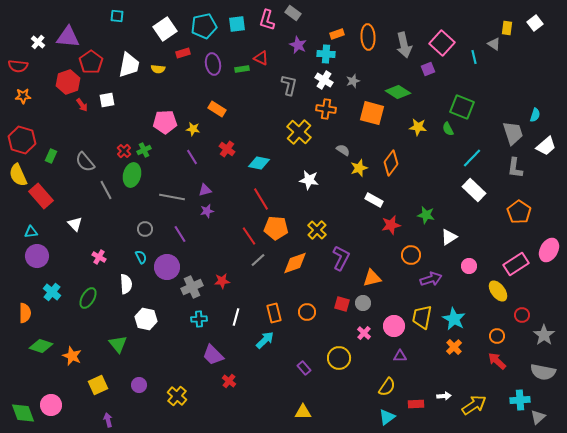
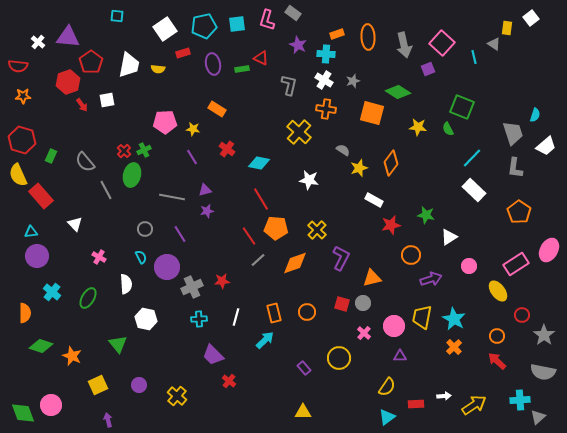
white square at (535, 23): moved 4 px left, 5 px up
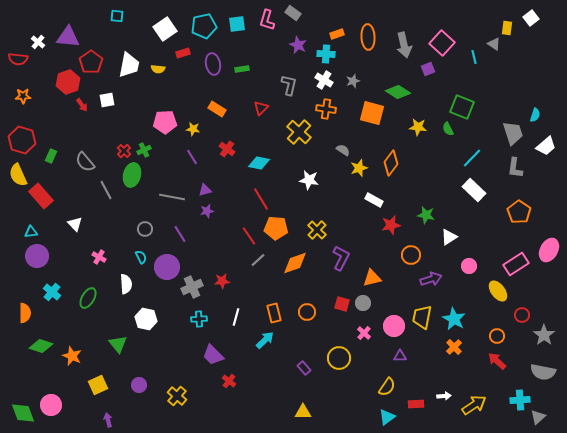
red triangle at (261, 58): moved 50 px down; rotated 49 degrees clockwise
red semicircle at (18, 66): moved 7 px up
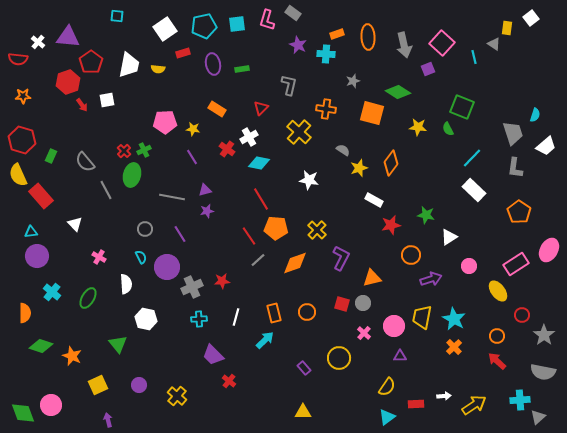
white cross at (324, 80): moved 75 px left, 57 px down; rotated 30 degrees clockwise
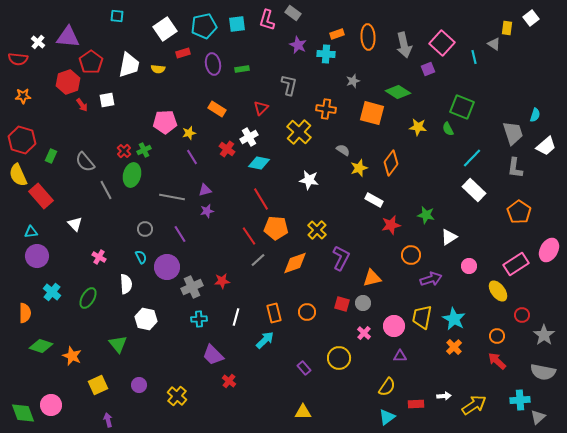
yellow star at (193, 129): moved 4 px left, 4 px down; rotated 24 degrees counterclockwise
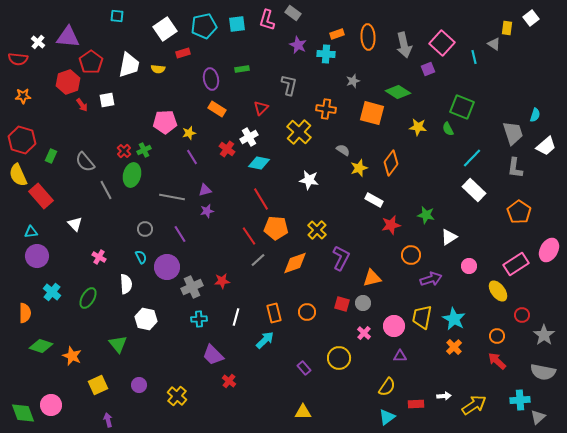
purple ellipse at (213, 64): moved 2 px left, 15 px down
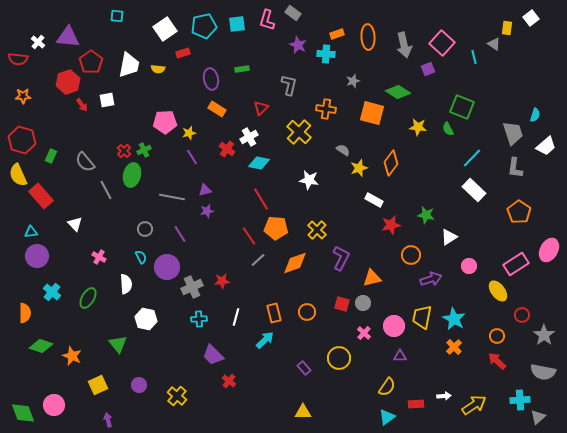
pink circle at (51, 405): moved 3 px right
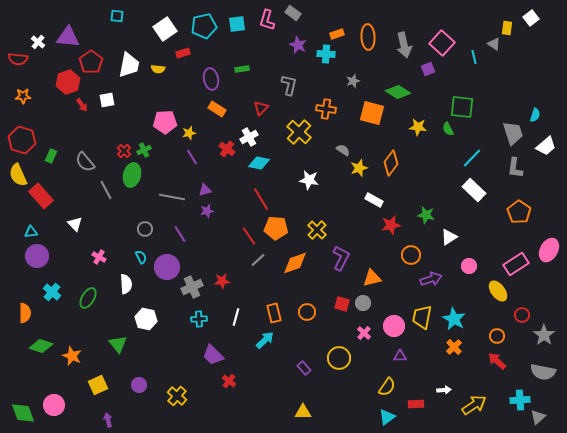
green square at (462, 107): rotated 15 degrees counterclockwise
white arrow at (444, 396): moved 6 px up
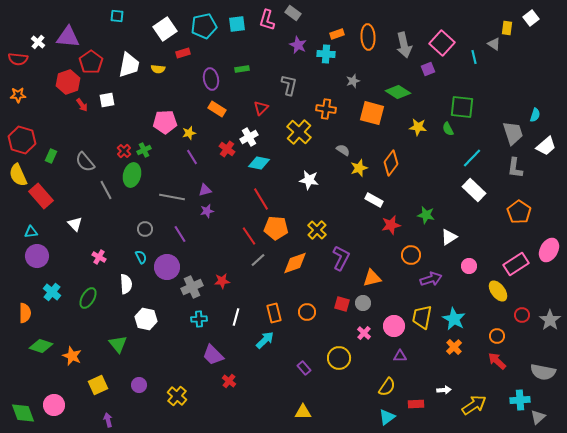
orange star at (23, 96): moved 5 px left, 1 px up
gray star at (544, 335): moved 6 px right, 15 px up
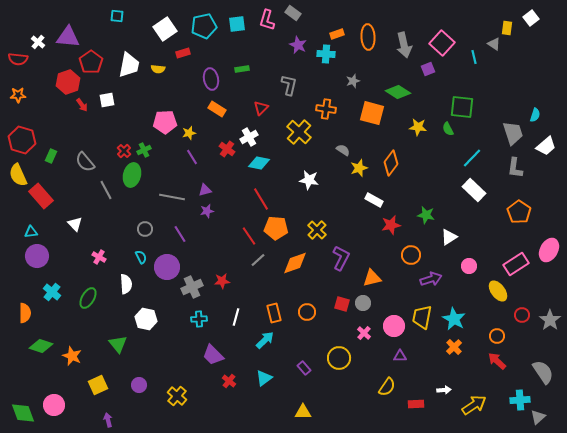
gray semicircle at (543, 372): rotated 135 degrees counterclockwise
cyan triangle at (387, 417): moved 123 px left, 39 px up
